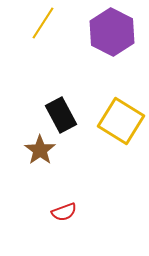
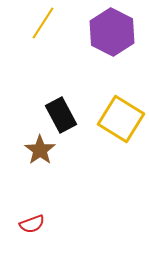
yellow square: moved 2 px up
red semicircle: moved 32 px left, 12 px down
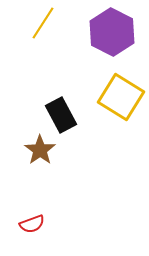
yellow square: moved 22 px up
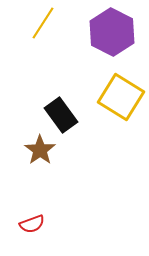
black rectangle: rotated 8 degrees counterclockwise
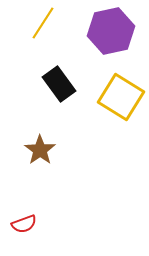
purple hexagon: moved 1 px left, 1 px up; rotated 21 degrees clockwise
black rectangle: moved 2 px left, 31 px up
red semicircle: moved 8 px left
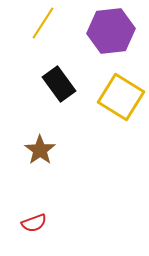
purple hexagon: rotated 6 degrees clockwise
red semicircle: moved 10 px right, 1 px up
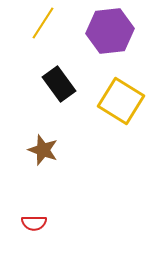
purple hexagon: moved 1 px left
yellow square: moved 4 px down
brown star: moved 3 px right; rotated 16 degrees counterclockwise
red semicircle: rotated 20 degrees clockwise
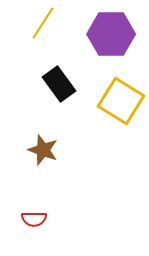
purple hexagon: moved 1 px right, 3 px down; rotated 6 degrees clockwise
red semicircle: moved 4 px up
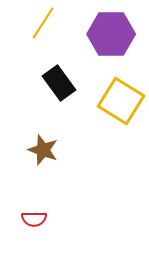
black rectangle: moved 1 px up
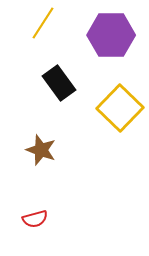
purple hexagon: moved 1 px down
yellow square: moved 1 px left, 7 px down; rotated 12 degrees clockwise
brown star: moved 2 px left
red semicircle: moved 1 px right; rotated 15 degrees counterclockwise
